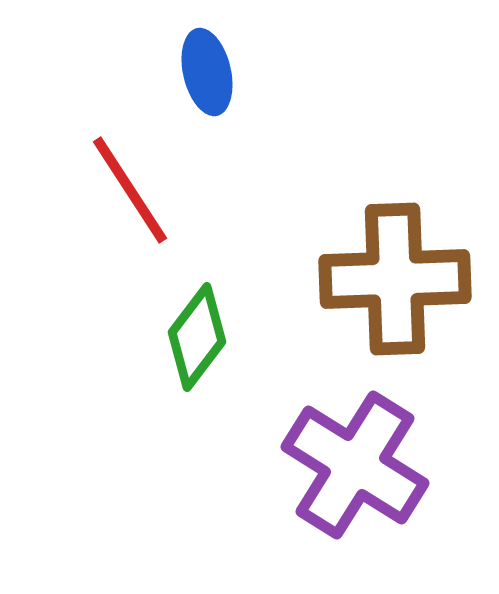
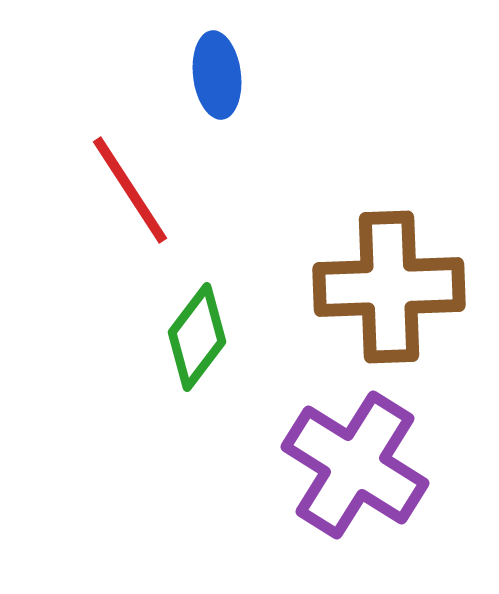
blue ellipse: moved 10 px right, 3 px down; rotated 6 degrees clockwise
brown cross: moved 6 px left, 8 px down
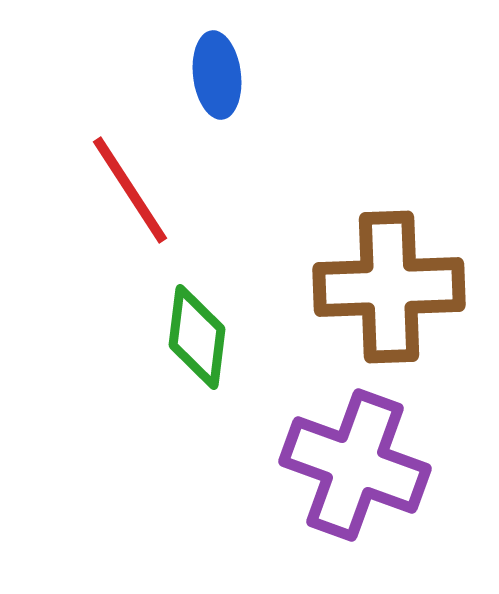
green diamond: rotated 30 degrees counterclockwise
purple cross: rotated 12 degrees counterclockwise
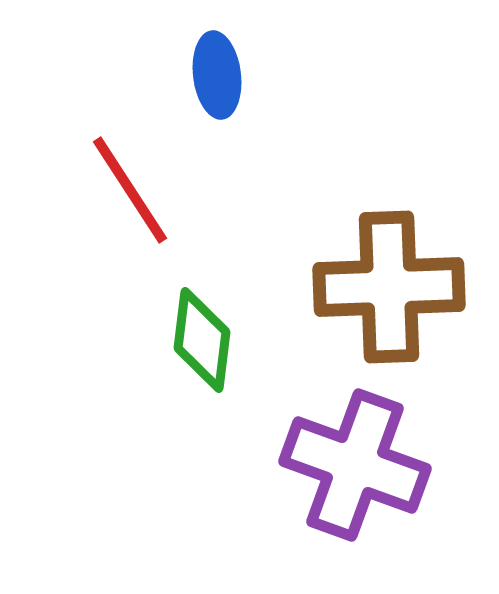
green diamond: moved 5 px right, 3 px down
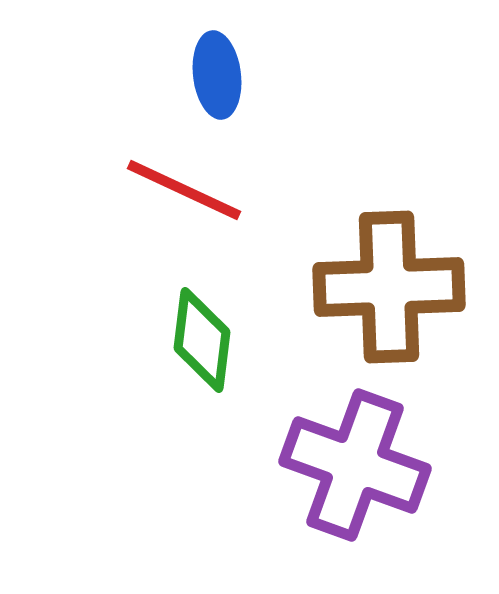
red line: moved 54 px right; rotated 32 degrees counterclockwise
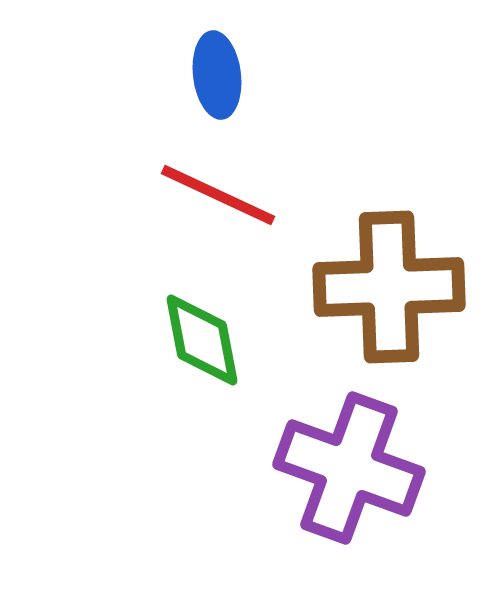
red line: moved 34 px right, 5 px down
green diamond: rotated 18 degrees counterclockwise
purple cross: moved 6 px left, 3 px down
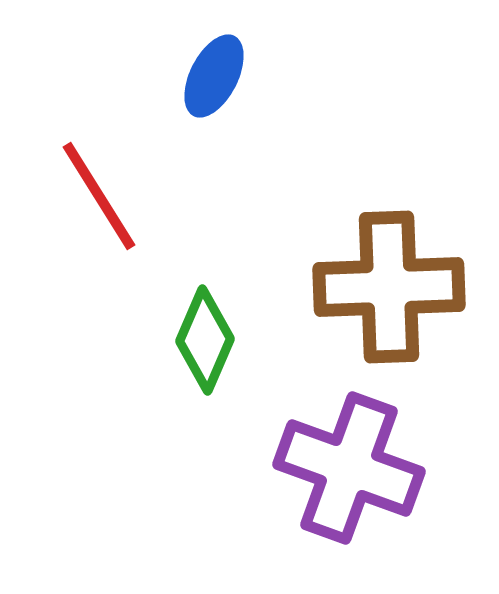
blue ellipse: moved 3 px left, 1 px down; rotated 34 degrees clockwise
red line: moved 119 px left, 1 px down; rotated 33 degrees clockwise
green diamond: moved 3 px right; rotated 34 degrees clockwise
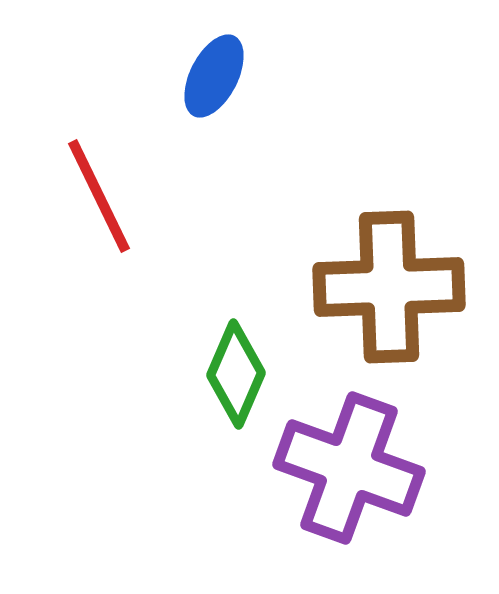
red line: rotated 6 degrees clockwise
green diamond: moved 31 px right, 34 px down
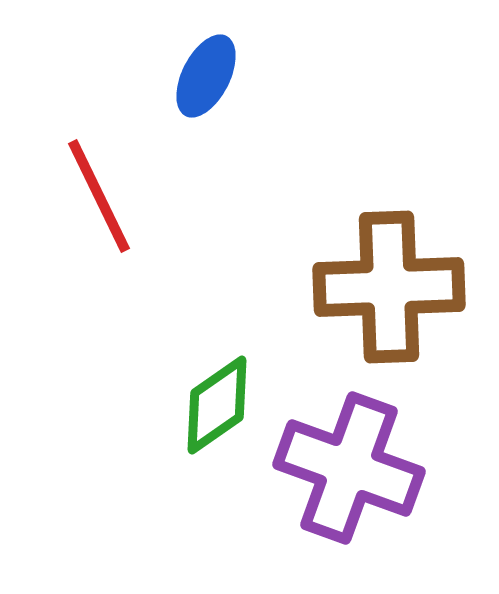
blue ellipse: moved 8 px left
green diamond: moved 19 px left, 31 px down; rotated 32 degrees clockwise
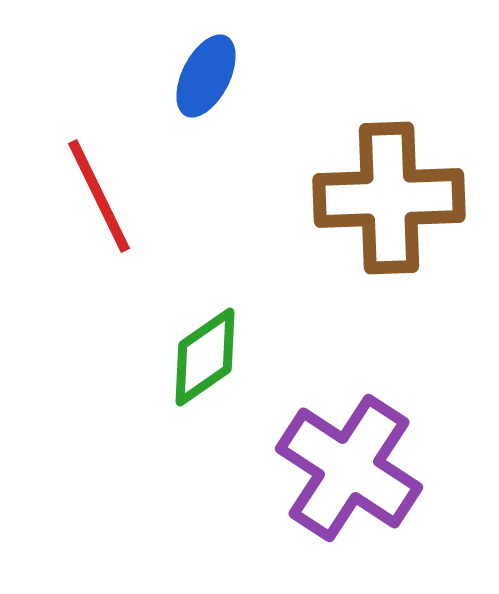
brown cross: moved 89 px up
green diamond: moved 12 px left, 48 px up
purple cross: rotated 13 degrees clockwise
